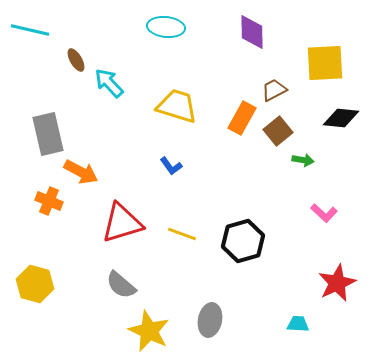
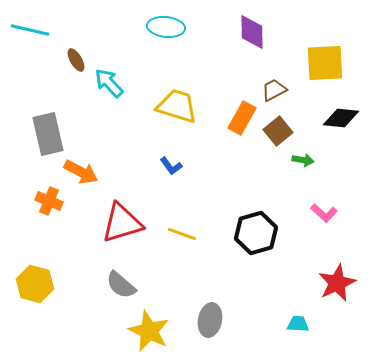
black hexagon: moved 13 px right, 8 px up
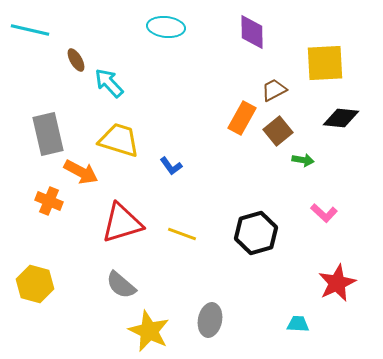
yellow trapezoid: moved 58 px left, 34 px down
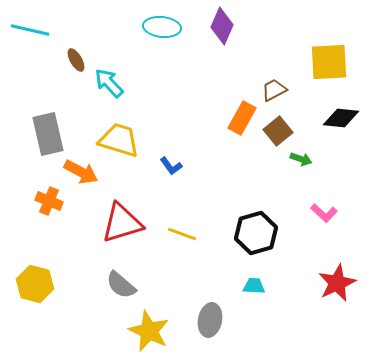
cyan ellipse: moved 4 px left
purple diamond: moved 30 px left, 6 px up; rotated 24 degrees clockwise
yellow square: moved 4 px right, 1 px up
green arrow: moved 2 px left, 1 px up; rotated 10 degrees clockwise
cyan trapezoid: moved 44 px left, 38 px up
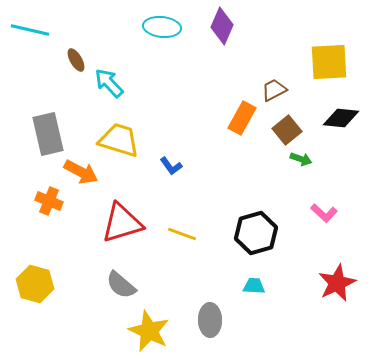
brown square: moved 9 px right, 1 px up
gray ellipse: rotated 12 degrees counterclockwise
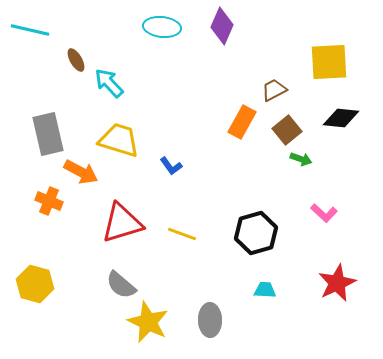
orange rectangle: moved 4 px down
cyan trapezoid: moved 11 px right, 4 px down
yellow star: moved 1 px left, 9 px up
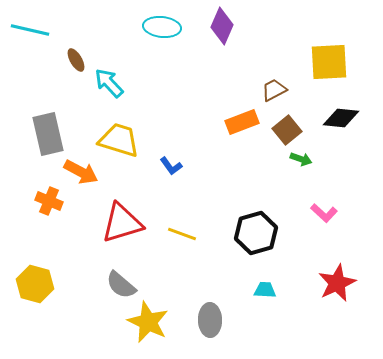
orange rectangle: rotated 40 degrees clockwise
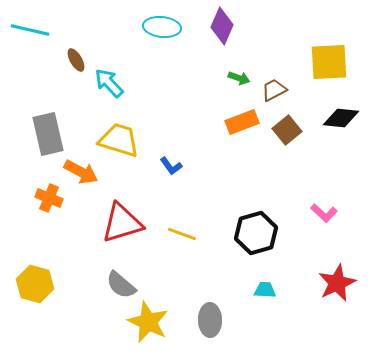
green arrow: moved 62 px left, 81 px up
orange cross: moved 3 px up
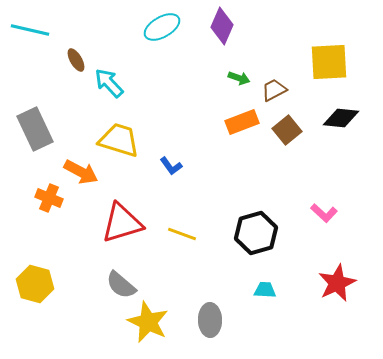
cyan ellipse: rotated 36 degrees counterclockwise
gray rectangle: moved 13 px left, 5 px up; rotated 12 degrees counterclockwise
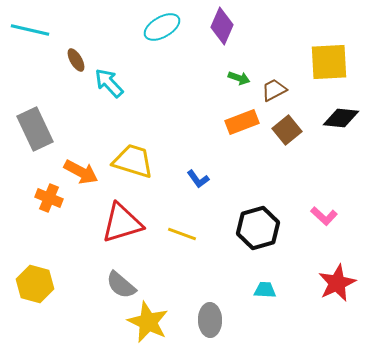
yellow trapezoid: moved 14 px right, 21 px down
blue L-shape: moved 27 px right, 13 px down
pink L-shape: moved 3 px down
black hexagon: moved 2 px right, 5 px up
